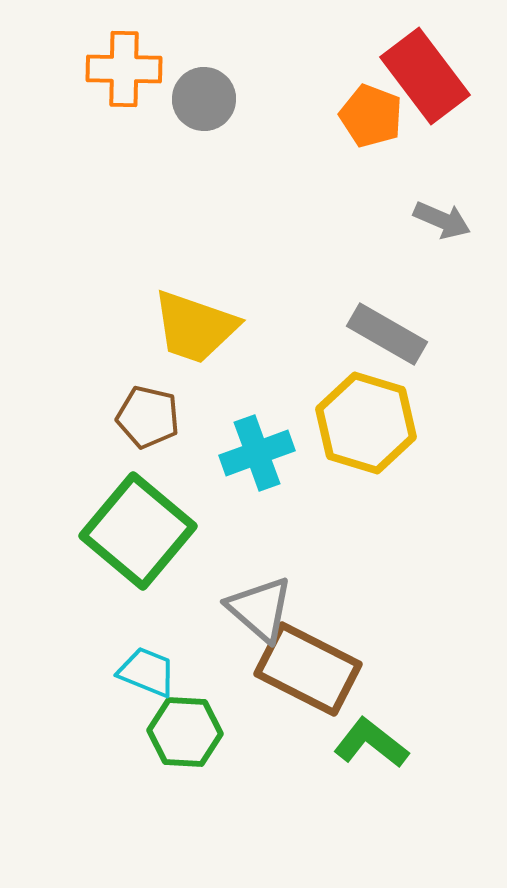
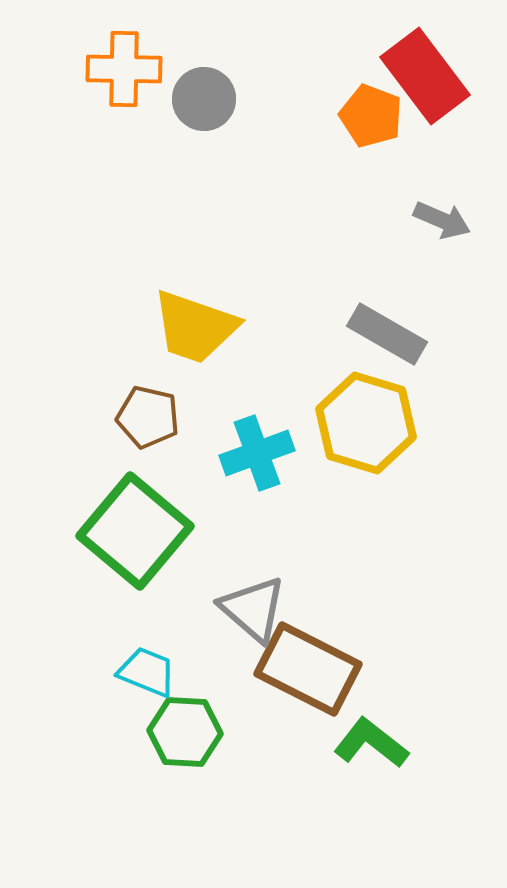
green square: moved 3 px left
gray triangle: moved 7 px left
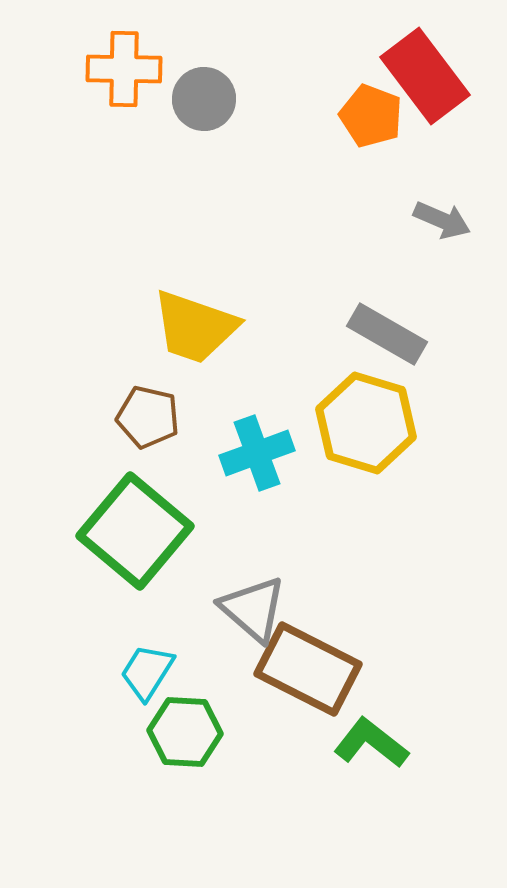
cyan trapezoid: rotated 80 degrees counterclockwise
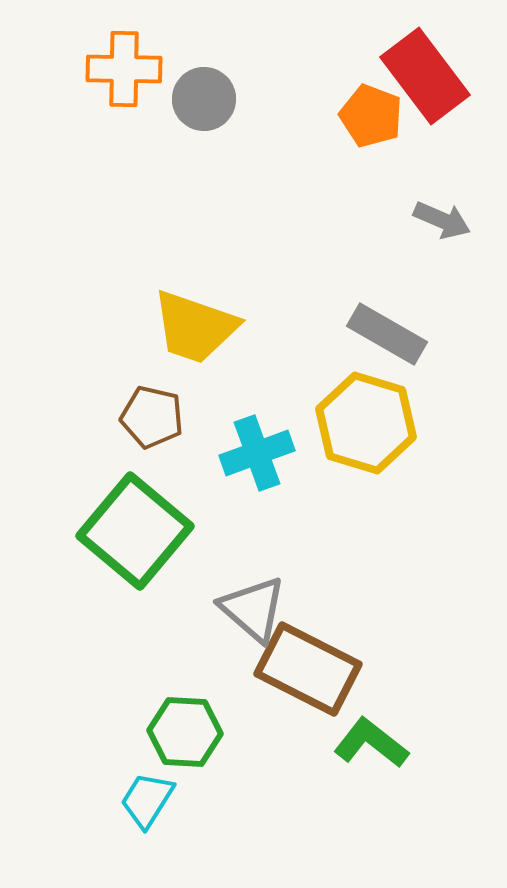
brown pentagon: moved 4 px right
cyan trapezoid: moved 128 px down
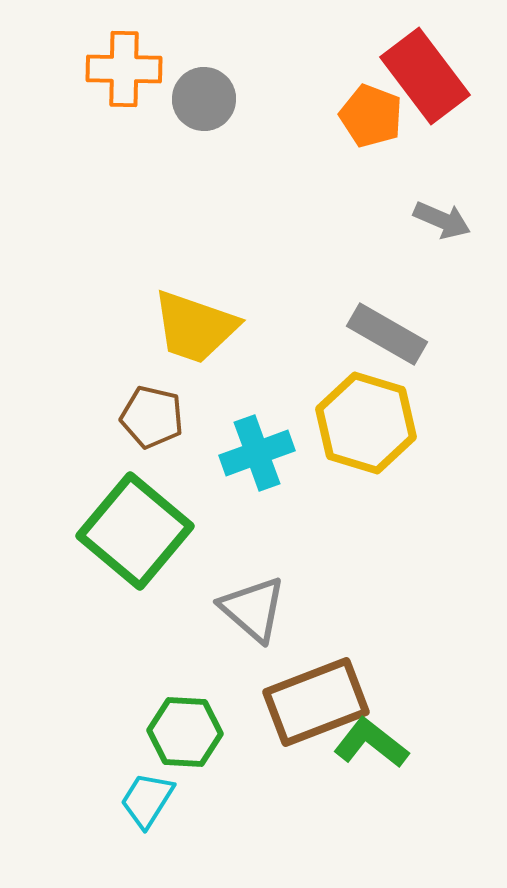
brown rectangle: moved 8 px right, 33 px down; rotated 48 degrees counterclockwise
